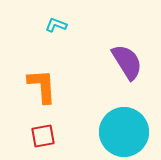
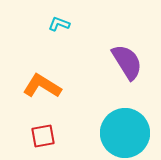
cyan L-shape: moved 3 px right, 1 px up
orange L-shape: rotated 54 degrees counterclockwise
cyan circle: moved 1 px right, 1 px down
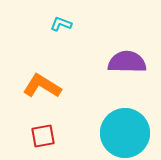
cyan L-shape: moved 2 px right
purple semicircle: rotated 57 degrees counterclockwise
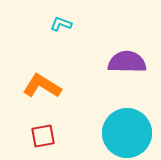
cyan circle: moved 2 px right
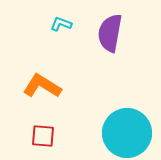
purple semicircle: moved 17 px left, 29 px up; rotated 81 degrees counterclockwise
red square: rotated 15 degrees clockwise
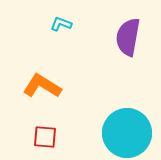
purple semicircle: moved 18 px right, 4 px down
red square: moved 2 px right, 1 px down
